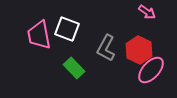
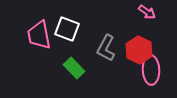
pink ellipse: rotated 44 degrees counterclockwise
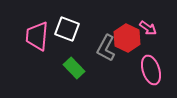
pink arrow: moved 1 px right, 16 px down
pink trapezoid: moved 2 px left, 1 px down; rotated 16 degrees clockwise
red hexagon: moved 12 px left, 12 px up
pink ellipse: rotated 16 degrees counterclockwise
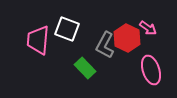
pink trapezoid: moved 1 px right, 4 px down
gray L-shape: moved 1 px left, 3 px up
green rectangle: moved 11 px right
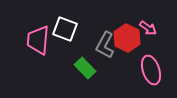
white square: moved 2 px left
